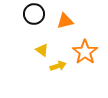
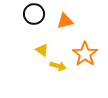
orange star: moved 2 px down
yellow arrow: rotated 35 degrees clockwise
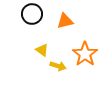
black circle: moved 2 px left
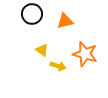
orange star: rotated 20 degrees counterclockwise
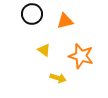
yellow triangle: moved 2 px right
orange star: moved 4 px left, 2 px down
yellow arrow: moved 12 px down
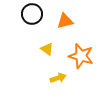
yellow triangle: moved 3 px right, 1 px up
yellow arrow: rotated 35 degrees counterclockwise
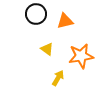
black circle: moved 4 px right
orange star: rotated 25 degrees counterclockwise
yellow arrow: rotated 42 degrees counterclockwise
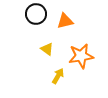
yellow arrow: moved 2 px up
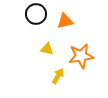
yellow triangle: rotated 24 degrees counterclockwise
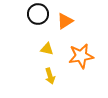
black circle: moved 2 px right
orange triangle: rotated 18 degrees counterclockwise
yellow arrow: moved 8 px left; rotated 133 degrees clockwise
